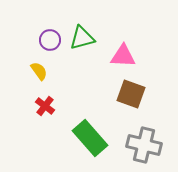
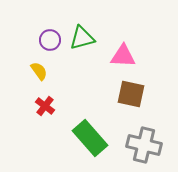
brown square: rotated 8 degrees counterclockwise
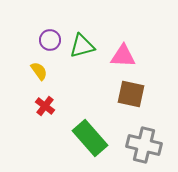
green triangle: moved 8 px down
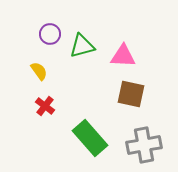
purple circle: moved 6 px up
gray cross: rotated 24 degrees counterclockwise
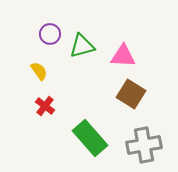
brown square: rotated 20 degrees clockwise
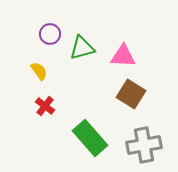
green triangle: moved 2 px down
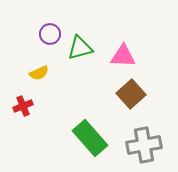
green triangle: moved 2 px left
yellow semicircle: moved 2 px down; rotated 102 degrees clockwise
brown square: rotated 16 degrees clockwise
red cross: moved 22 px left; rotated 30 degrees clockwise
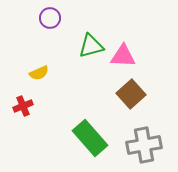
purple circle: moved 16 px up
green triangle: moved 11 px right, 2 px up
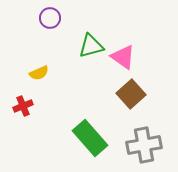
pink triangle: moved 1 px down; rotated 32 degrees clockwise
